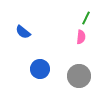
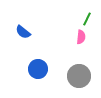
green line: moved 1 px right, 1 px down
blue circle: moved 2 px left
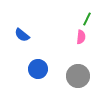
blue semicircle: moved 1 px left, 3 px down
gray circle: moved 1 px left
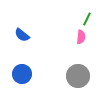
blue circle: moved 16 px left, 5 px down
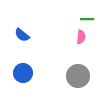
green line: rotated 64 degrees clockwise
blue circle: moved 1 px right, 1 px up
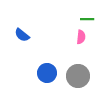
blue circle: moved 24 px right
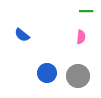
green line: moved 1 px left, 8 px up
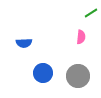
green line: moved 5 px right, 2 px down; rotated 32 degrees counterclockwise
blue semicircle: moved 2 px right, 8 px down; rotated 42 degrees counterclockwise
blue circle: moved 4 px left
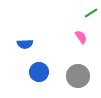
pink semicircle: rotated 40 degrees counterclockwise
blue semicircle: moved 1 px right, 1 px down
blue circle: moved 4 px left, 1 px up
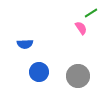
pink semicircle: moved 9 px up
